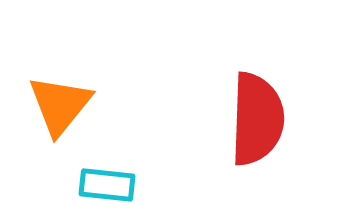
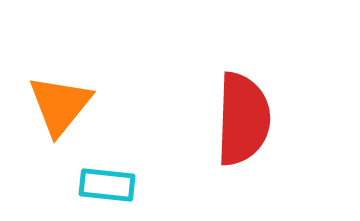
red semicircle: moved 14 px left
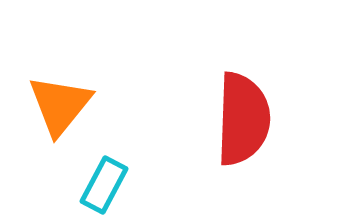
cyan rectangle: moved 3 px left; rotated 68 degrees counterclockwise
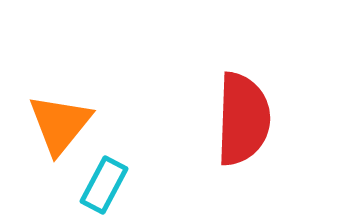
orange triangle: moved 19 px down
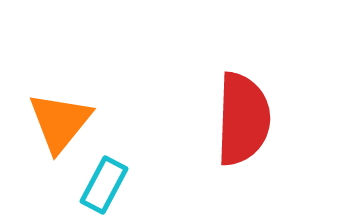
orange triangle: moved 2 px up
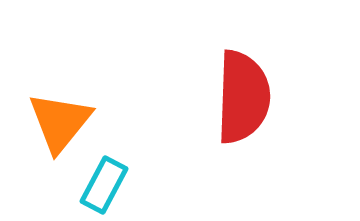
red semicircle: moved 22 px up
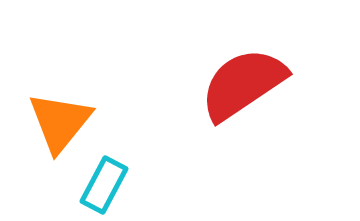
red semicircle: moved 13 px up; rotated 126 degrees counterclockwise
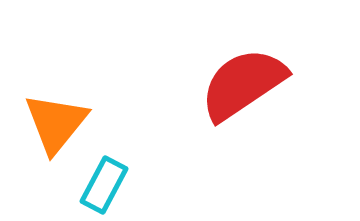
orange triangle: moved 4 px left, 1 px down
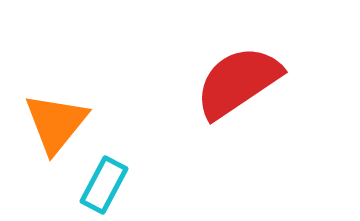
red semicircle: moved 5 px left, 2 px up
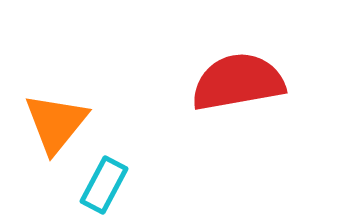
red semicircle: rotated 24 degrees clockwise
